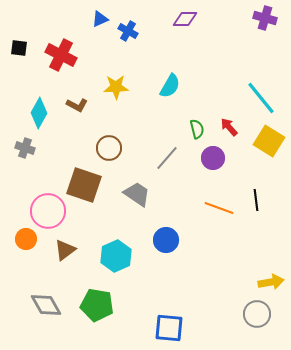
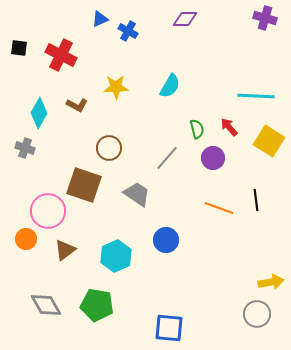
cyan line: moved 5 px left, 2 px up; rotated 48 degrees counterclockwise
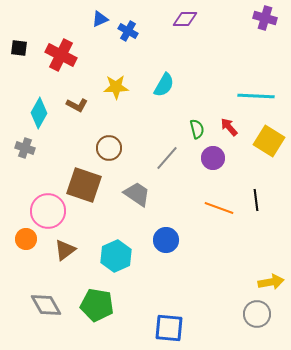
cyan semicircle: moved 6 px left, 1 px up
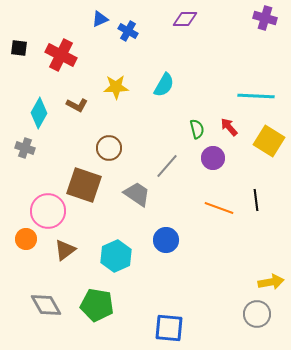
gray line: moved 8 px down
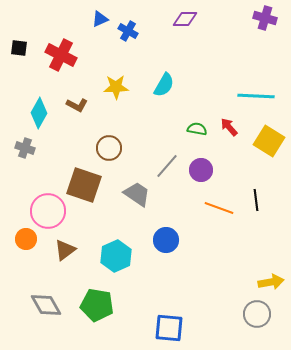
green semicircle: rotated 66 degrees counterclockwise
purple circle: moved 12 px left, 12 px down
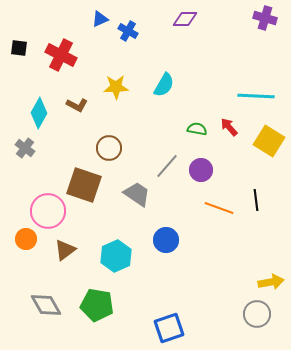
gray cross: rotated 18 degrees clockwise
blue square: rotated 24 degrees counterclockwise
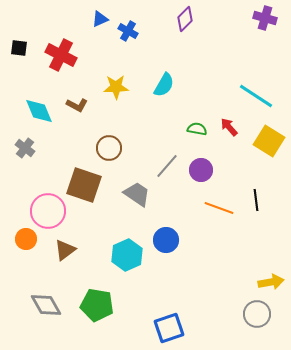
purple diamond: rotated 45 degrees counterclockwise
cyan line: rotated 30 degrees clockwise
cyan diamond: moved 2 px up; rotated 52 degrees counterclockwise
cyan hexagon: moved 11 px right, 1 px up
